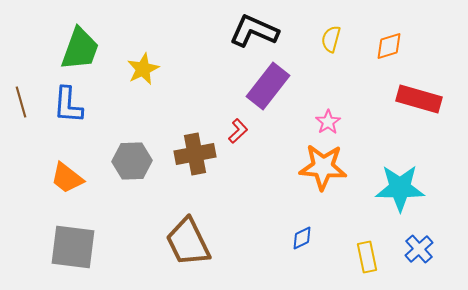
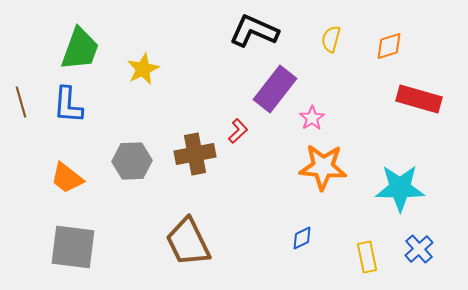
purple rectangle: moved 7 px right, 3 px down
pink star: moved 16 px left, 4 px up
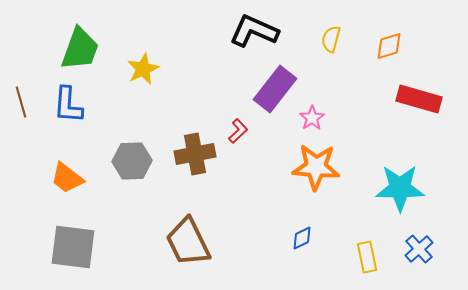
orange star: moved 7 px left
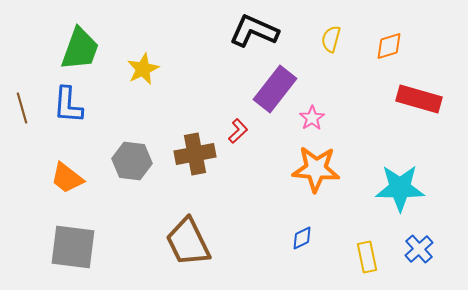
brown line: moved 1 px right, 6 px down
gray hexagon: rotated 9 degrees clockwise
orange star: moved 2 px down
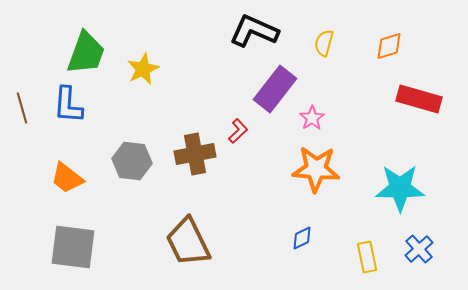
yellow semicircle: moved 7 px left, 4 px down
green trapezoid: moved 6 px right, 4 px down
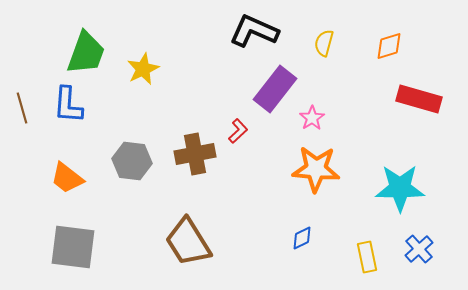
brown trapezoid: rotated 6 degrees counterclockwise
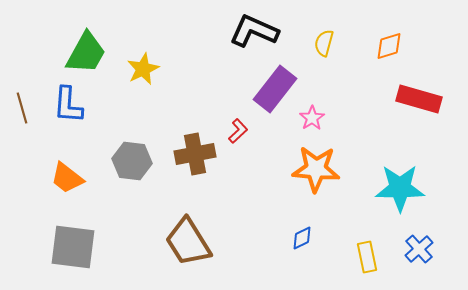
green trapezoid: rotated 9 degrees clockwise
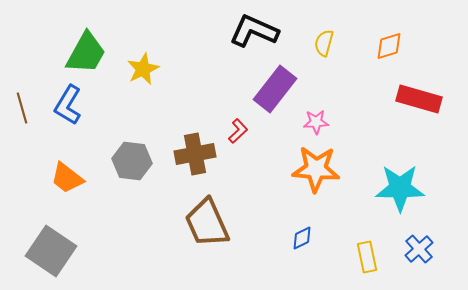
blue L-shape: rotated 27 degrees clockwise
pink star: moved 4 px right, 4 px down; rotated 30 degrees clockwise
brown trapezoid: moved 19 px right, 19 px up; rotated 8 degrees clockwise
gray square: moved 22 px left, 4 px down; rotated 27 degrees clockwise
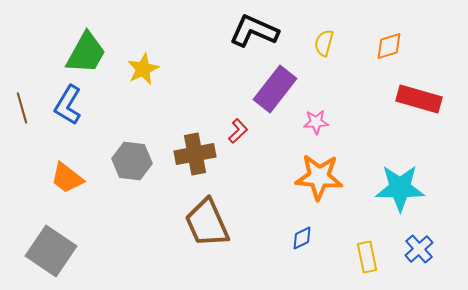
orange star: moved 3 px right, 8 px down
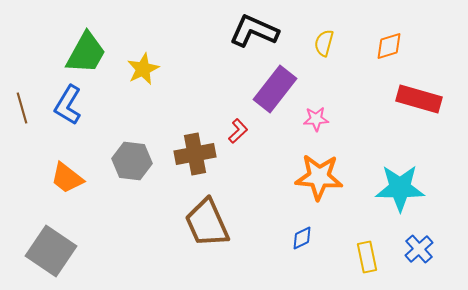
pink star: moved 3 px up
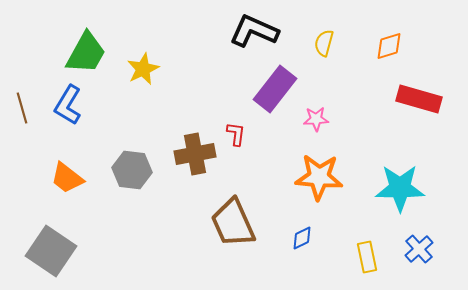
red L-shape: moved 2 px left, 3 px down; rotated 40 degrees counterclockwise
gray hexagon: moved 9 px down
brown trapezoid: moved 26 px right
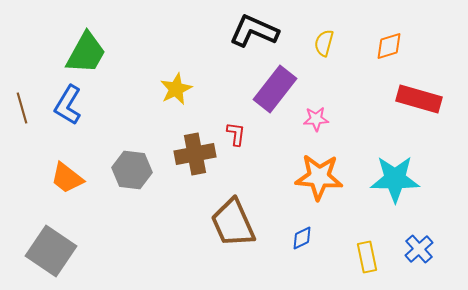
yellow star: moved 33 px right, 20 px down
cyan star: moved 5 px left, 9 px up
